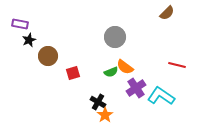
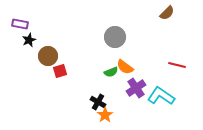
red square: moved 13 px left, 2 px up
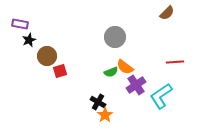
brown circle: moved 1 px left
red line: moved 2 px left, 3 px up; rotated 18 degrees counterclockwise
purple cross: moved 3 px up
cyan L-shape: rotated 68 degrees counterclockwise
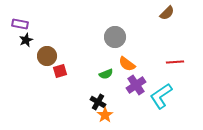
black star: moved 3 px left
orange semicircle: moved 2 px right, 3 px up
green semicircle: moved 5 px left, 2 px down
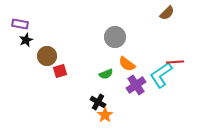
cyan L-shape: moved 21 px up
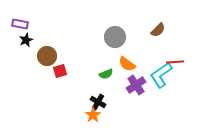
brown semicircle: moved 9 px left, 17 px down
orange star: moved 12 px left
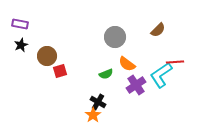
black star: moved 5 px left, 5 px down
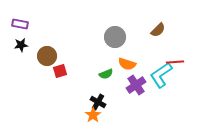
black star: rotated 16 degrees clockwise
orange semicircle: rotated 18 degrees counterclockwise
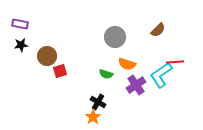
green semicircle: rotated 40 degrees clockwise
orange star: moved 2 px down
